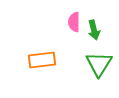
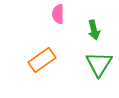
pink semicircle: moved 16 px left, 8 px up
orange rectangle: rotated 28 degrees counterclockwise
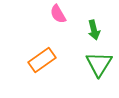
pink semicircle: rotated 30 degrees counterclockwise
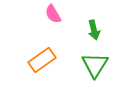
pink semicircle: moved 5 px left
green triangle: moved 4 px left, 1 px down
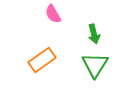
green arrow: moved 4 px down
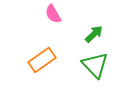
green arrow: rotated 120 degrees counterclockwise
green triangle: rotated 16 degrees counterclockwise
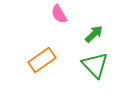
pink semicircle: moved 6 px right
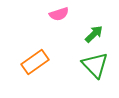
pink semicircle: rotated 78 degrees counterclockwise
orange rectangle: moved 7 px left, 2 px down
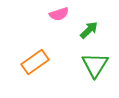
green arrow: moved 5 px left, 4 px up
green triangle: rotated 16 degrees clockwise
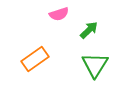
orange rectangle: moved 3 px up
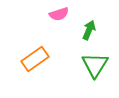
green arrow: rotated 24 degrees counterclockwise
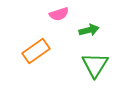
green arrow: rotated 54 degrees clockwise
orange rectangle: moved 1 px right, 8 px up
